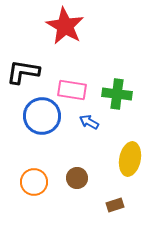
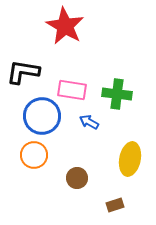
orange circle: moved 27 px up
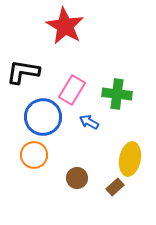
pink rectangle: rotated 68 degrees counterclockwise
blue circle: moved 1 px right, 1 px down
brown rectangle: moved 18 px up; rotated 24 degrees counterclockwise
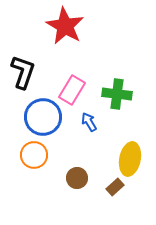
black L-shape: rotated 100 degrees clockwise
blue arrow: rotated 30 degrees clockwise
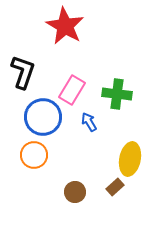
brown circle: moved 2 px left, 14 px down
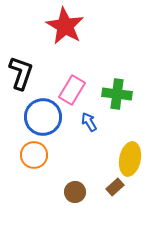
black L-shape: moved 2 px left, 1 px down
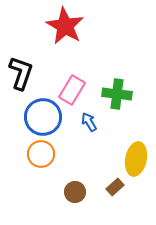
orange circle: moved 7 px right, 1 px up
yellow ellipse: moved 6 px right
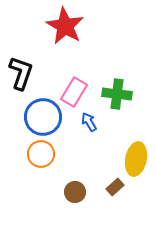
pink rectangle: moved 2 px right, 2 px down
